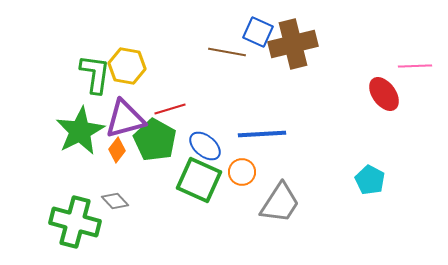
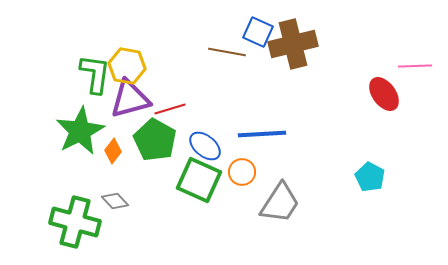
purple triangle: moved 5 px right, 20 px up
orange diamond: moved 4 px left, 1 px down
cyan pentagon: moved 3 px up
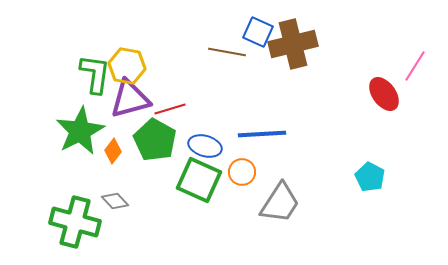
pink line: rotated 56 degrees counterclockwise
blue ellipse: rotated 24 degrees counterclockwise
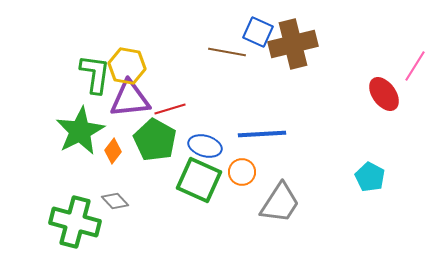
purple triangle: rotated 9 degrees clockwise
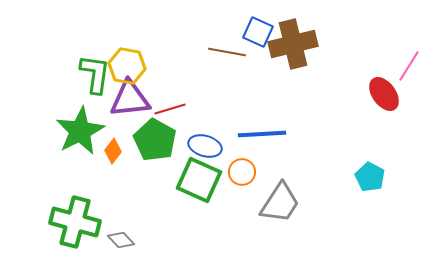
pink line: moved 6 px left
gray diamond: moved 6 px right, 39 px down
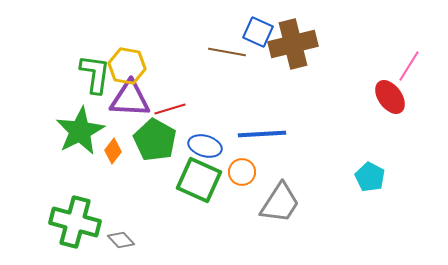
red ellipse: moved 6 px right, 3 px down
purple triangle: rotated 9 degrees clockwise
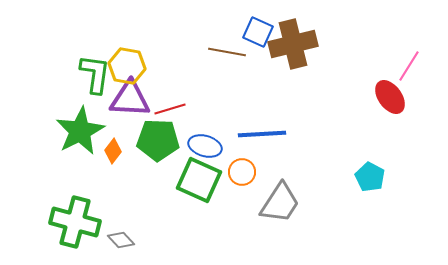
green pentagon: moved 3 px right; rotated 27 degrees counterclockwise
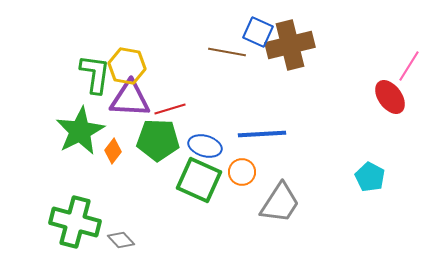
brown cross: moved 3 px left, 1 px down
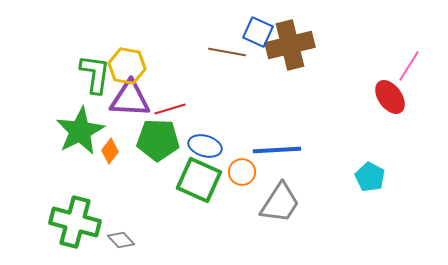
blue line: moved 15 px right, 16 px down
orange diamond: moved 3 px left
